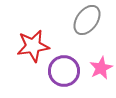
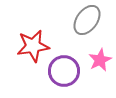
pink star: moved 1 px left, 8 px up
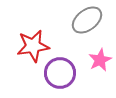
gray ellipse: rotated 16 degrees clockwise
purple circle: moved 4 px left, 2 px down
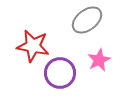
red star: rotated 20 degrees clockwise
pink star: moved 1 px left
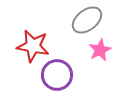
pink star: moved 1 px right, 10 px up
purple circle: moved 3 px left, 2 px down
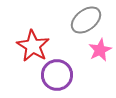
gray ellipse: moved 1 px left
red star: rotated 20 degrees clockwise
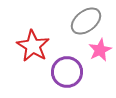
gray ellipse: moved 1 px down
purple circle: moved 10 px right, 3 px up
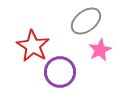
purple circle: moved 7 px left
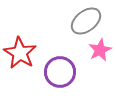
red star: moved 13 px left, 7 px down
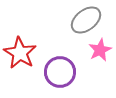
gray ellipse: moved 1 px up
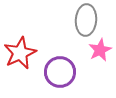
gray ellipse: rotated 48 degrees counterclockwise
red star: rotated 16 degrees clockwise
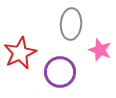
gray ellipse: moved 15 px left, 4 px down
pink star: rotated 25 degrees counterclockwise
